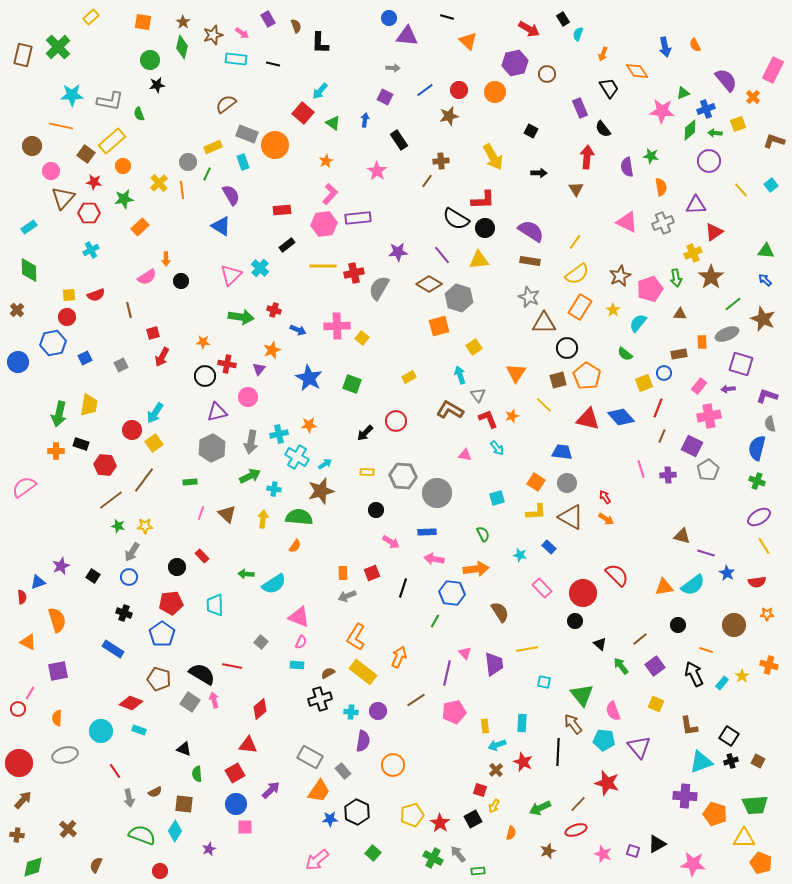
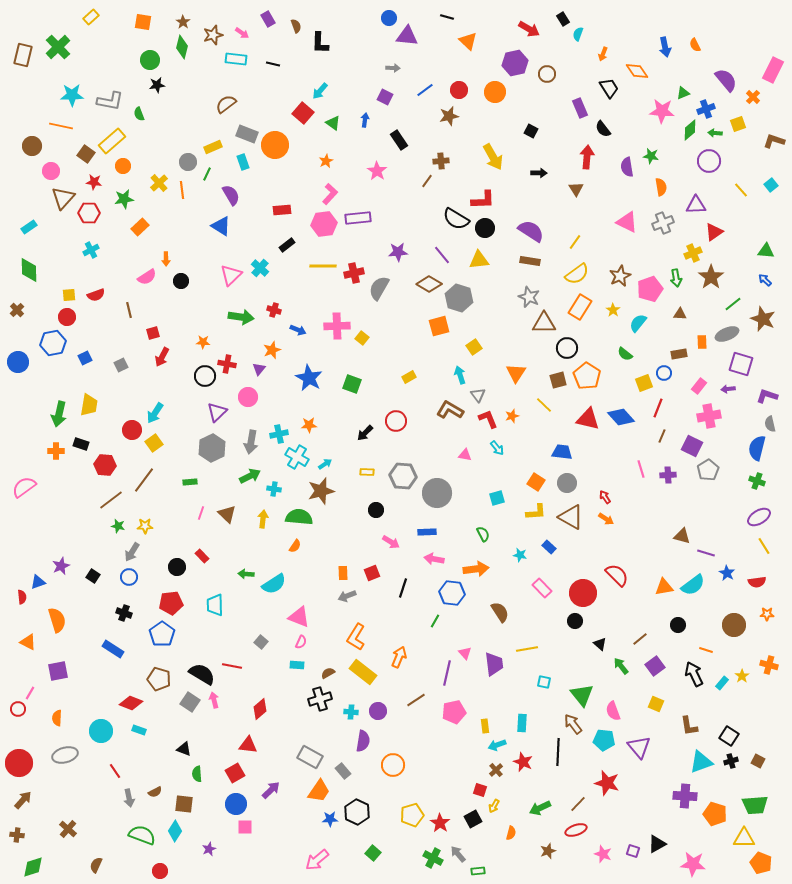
purple triangle at (217, 412): rotated 30 degrees counterclockwise
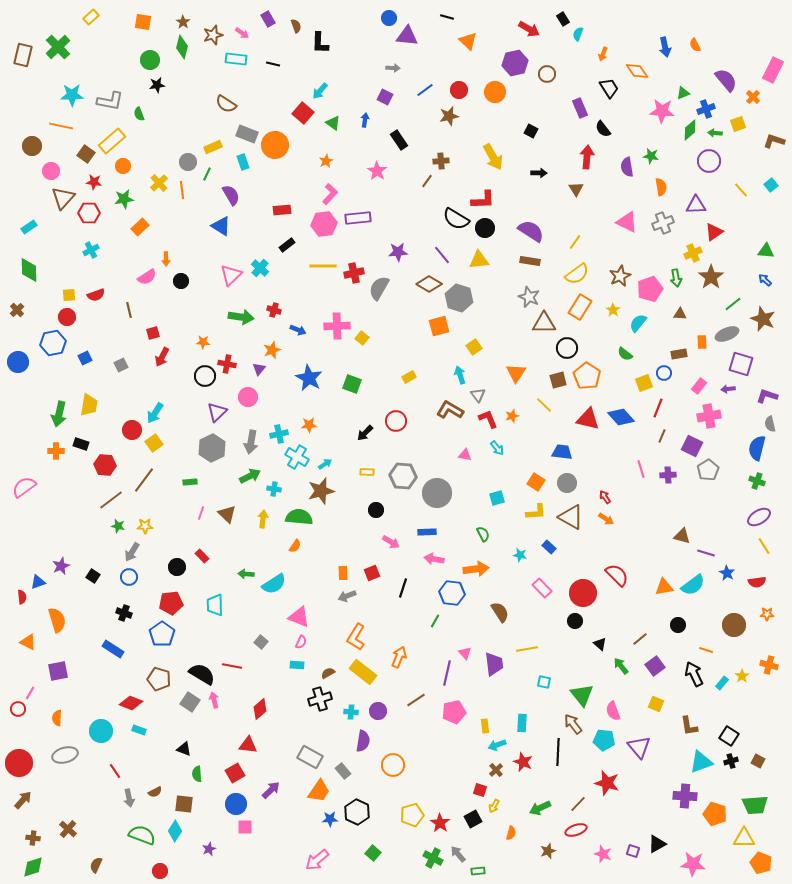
brown semicircle at (226, 104): rotated 110 degrees counterclockwise
brown cross at (17, 835): moved 16 px right, 3 px down
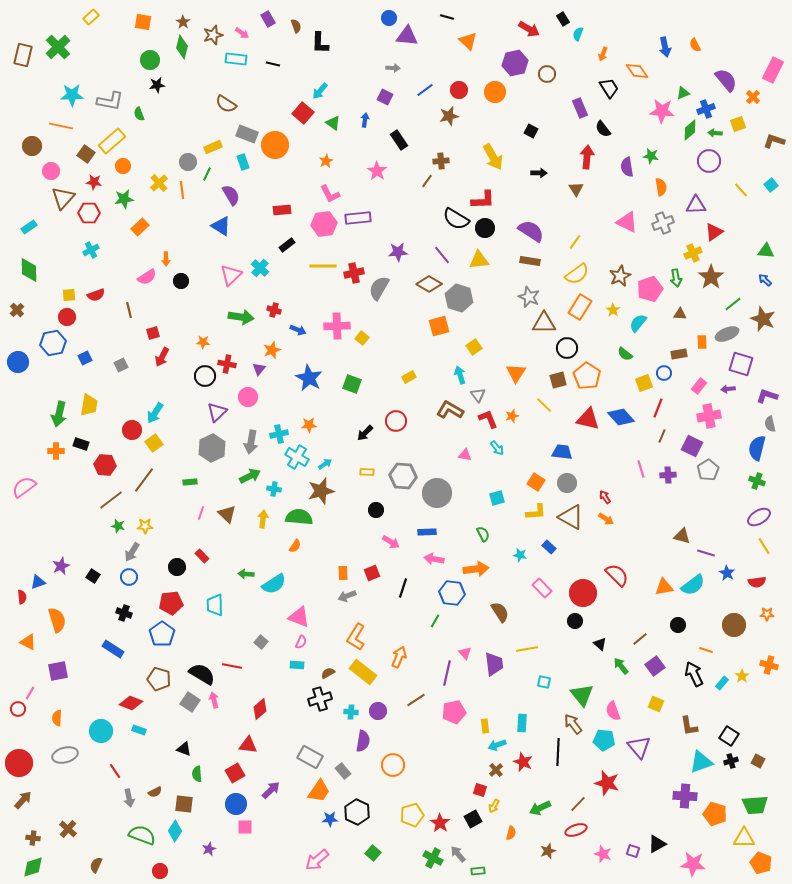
pink L-shape at (330, 194): rotated 110 degrees clockwise
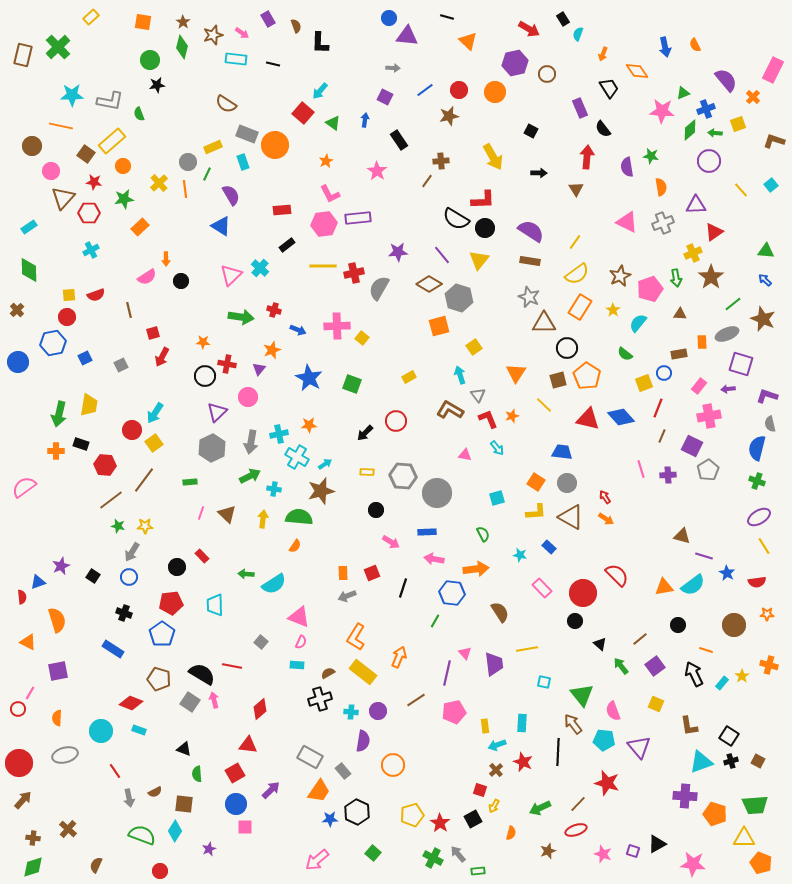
orange line at (182, 190): moved 3 px right, 1 px up
yellow triangle at (479, 260): rotated 45 degrees counterclockwise
purple line at (706, 553): moved 2 px left, 3 px down
